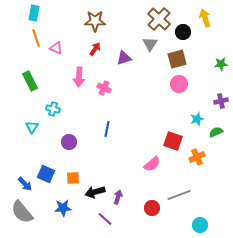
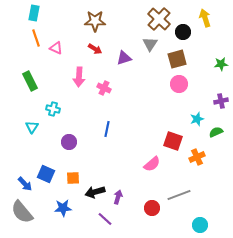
red arrow: rotated 88 degrees clockwise
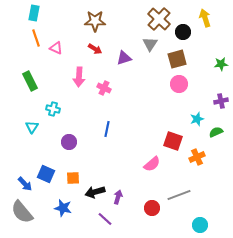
blue star: rotated 18 degrees clockwise
